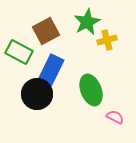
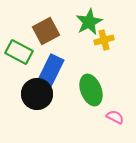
green star: moved 2 px right
yellow cross: moved 3 px left
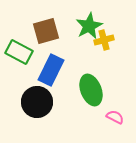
green star: moved 4 px down
brown square: rotated 12 degrees clockwise
black circle: moved 8 px down
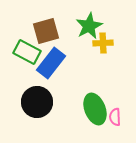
yellow cross: moved 1 px left, 3 px down; rotated 12 degrees clockwise
green rectangle: moved 8 px right
blue rectangle: moved 7 px up; rotated 12 degrees clockwise
green ellipse: moved 4 px right, 19 px down
pink semicircle: rotated 120 degrees counterclockwise
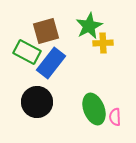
green ellipse: moved 1 px left
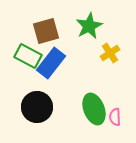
yellow cross: moved 7 px right, 10 px down; rotated 30 degrees counterclockwise
green rectangle: moved 1 px right, 4 px down
black circle: moved 5 px down
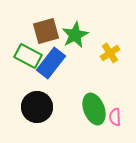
green star: moved 14 px left, 9 px down
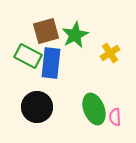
blue rectangle: rotated 32 degrees counterclockwise
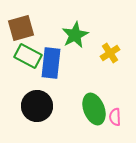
brown square: moved 25 px left, 3 px up
black circle: moved 1 px up
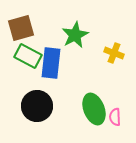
yellow cross: moved 4 px right; rotated 36 degrees counterclockwise
